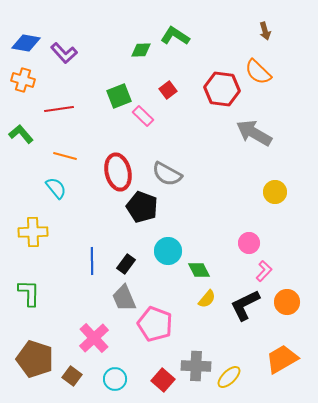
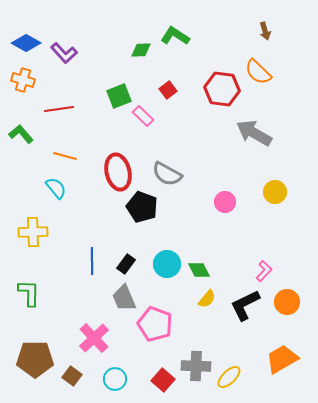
blue diamond at (26, 43): rotated 20 degrees clockwise
pink circle at (249, 243): moved 24 px left, 41 px up
cyan circle at (168, 251): moved 1 px left, 13 px down
brown pentagon at (35, 359): rotated 18 degrees counterclockwise
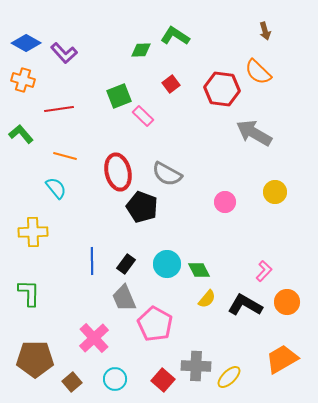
red square at (168, 90): moved 3 px right, 6 px up
black L-shape at (245, 305): rotated 56 degrees clockwise
pink pentagon at (155, 324): rotated 8 degrees clockwise
brown square at (72, 376): moved 6 px down; rotated 12 degrees clockwise
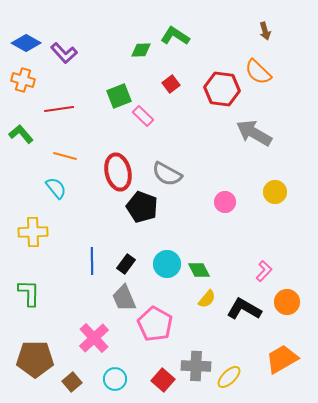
black L-shape at (245, 305): moved 1 px left, 4 px down
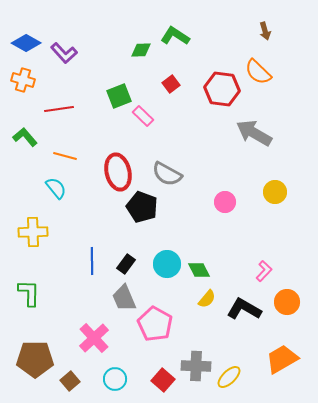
green L-shape at (21, 134): moved 4 px right, 3 px down
brown square at (72, 382): moved 2 px left, 1 px up
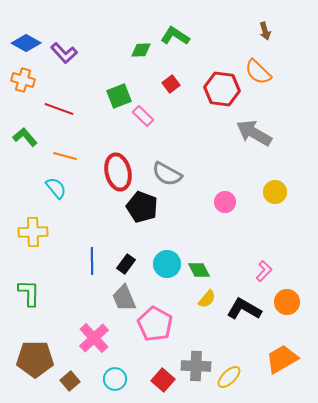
red line at (59, 109): rotated 28 degrees clockwise
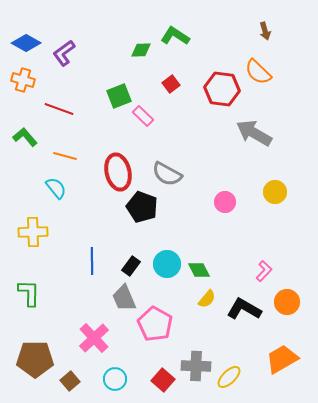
purple L-shape at (64, 53): rotated 96 degrees clockwise
black rectangle at (126, 264): moved 5 px right, 2 px down
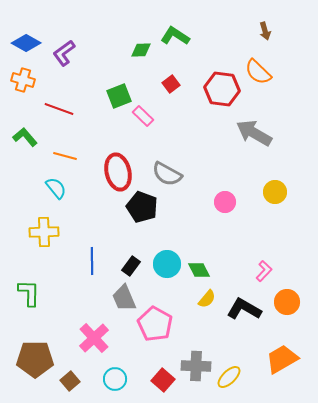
yellow cross at (33, 232): moved 11 px right
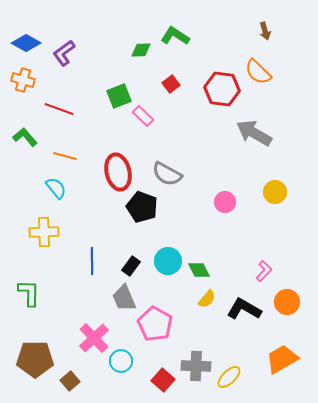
cyan circle at (167, 264): moved 1 px right, 3 px up
cyan circle at (115, 379): moved 6 px right, 18 px up
